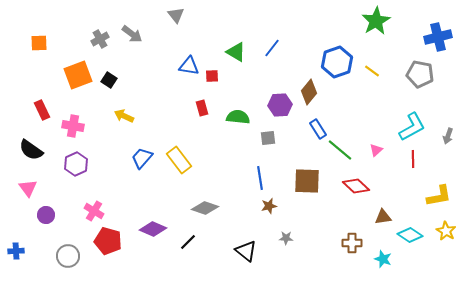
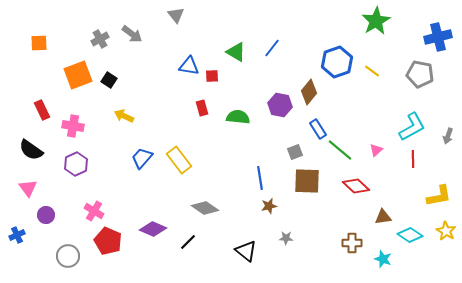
purple hexagon at (280, 105): rotated 15 degrees clockwise
gray square at (268, 138): moved 27 px right, 14 px down; rotated 14 degrees counterclockwise
gray diamond at (205, 208): rotated 16 degrees clockwise
red pentagon at (108, 241): rotated 8 degrees clockwise
blue cross at (16, 251): moved 1 px right, 16 px up; rotated 21 degrees counterclockwise
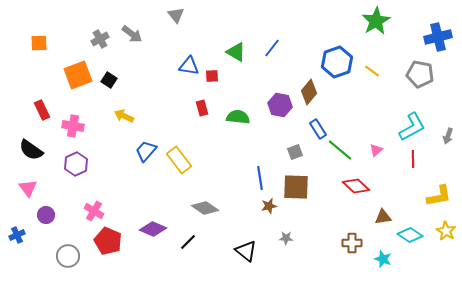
blue trapezoid at (142, 158): moved 4 px right, 7 px up
brown square at (307, 181): moved 11 px left, 6 px down
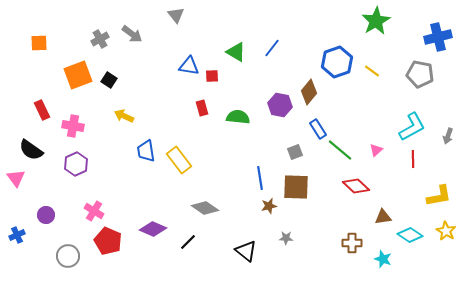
blue trapezoid at (146, 151): rotated 50 degrees counterclockwise
pink triangle at (28, 188): moved 12 px left, 10 px up
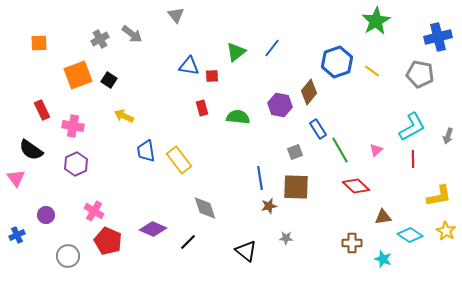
green triangle at (236, 52): rotated 50 degrees clockwise
green line at (340, 150): rotated 20 degrees clockwise
gray diamond at (205, 208): rotated 36 degrees clockwise
